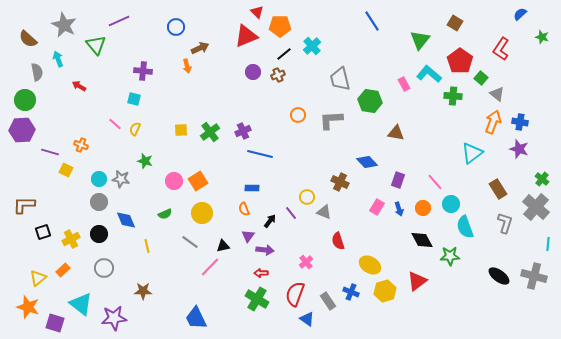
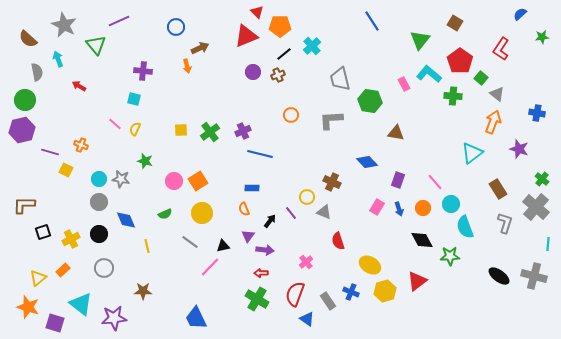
green star at (542, 37): rotated 24 degrees counterclockwise
orange circle at (298, 115): moved 7 px left
blue cross at (520, 122): moved 17 px right, 9 px up
purple hexagon at (22, 130): rotated 10 degrees counterclockwise
brown cross at (340, 182): moved 8 px left
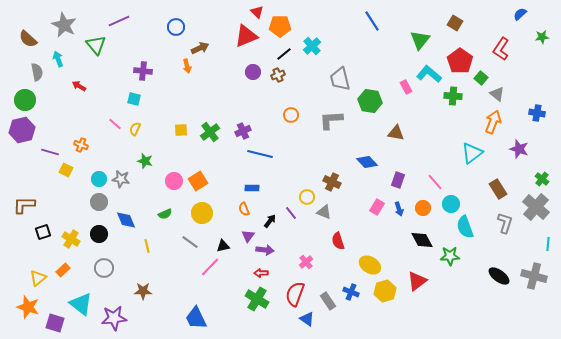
pink rectangle at (404, 84): moved 2 px right, 3 px down
yellow cross at (71, 239): rotated 30 degrees counterclockwise
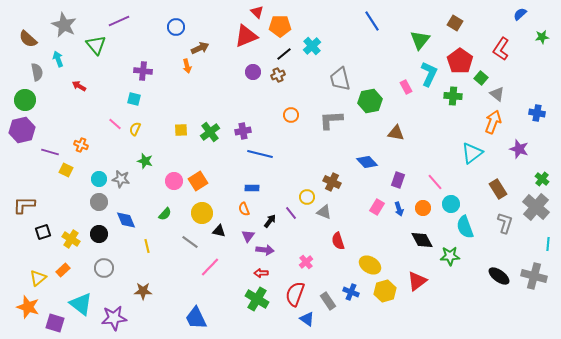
cyan L-shape at (429, 74): rotated 75 degrees clockwise
green hexagon at (370, 101): rotated 20 degrees counterclockwise
purple cross at (243, 131): rotated 14 degrees clockwise
green semicircle at (165, 214): rotated 24 degrees counterclockwise
black triangle at (223, 246): moved 4 px left, 15 px up; rotated 24 degrees clockwise
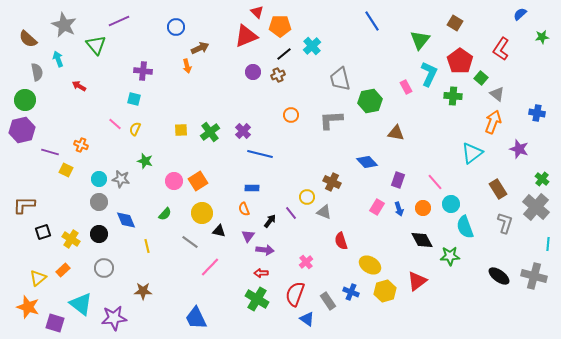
purple cross at (243, 131): rotated 35 degrees counterclockwise
red semicircle at (338, 241): moved 3 px right
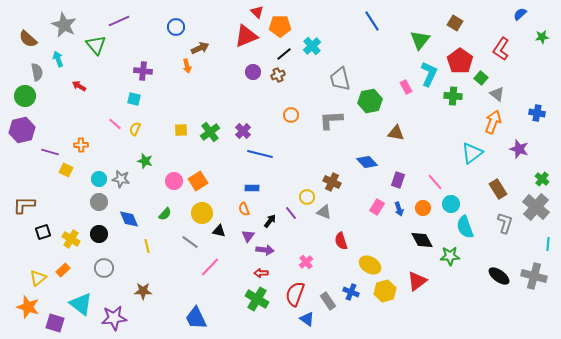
green circle at (25, 100): moved 4 px up
orange cross at (81, 145): rotated 24 degrees counterclockwise
blue diamond at (126, 220): moved 3 px right, 1 px up
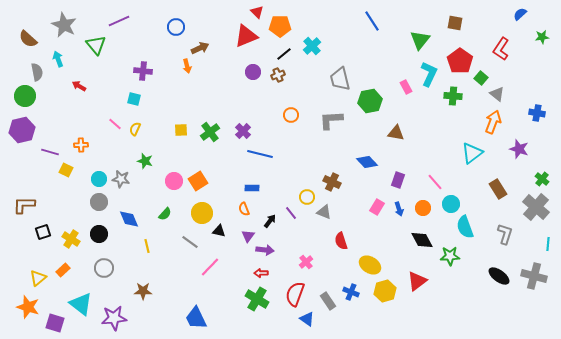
brown square at (455, 23): rotated 21 degrees counterclockwise
gray L-shape at (505, 223): moved 11 px down
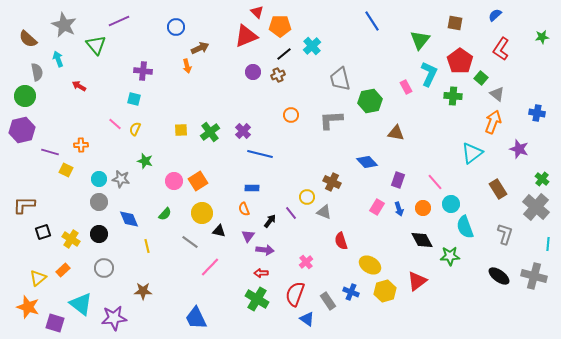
blue semicircle at (520, 14): moved 25 px left, 1 px down
